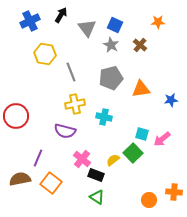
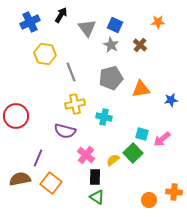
blue cross: moved 1 px down
pink cross: moved 4 px right, 4 px up
black rectangle: moved 1 px left, 2 px down; rotated 70 degrees clockwise
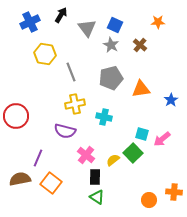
blue star: rotated 24 degrees counterclockwise
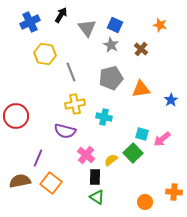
orange star: moved 2 px right, 3 px down; rotated 16 degrees clockwise
brown cross: moved 1 px right, 4 px down
yellow semicircle: moved 2 px left
brown semicircle: moved 2 px down
orange circle: moved 4 px left, 2 px down
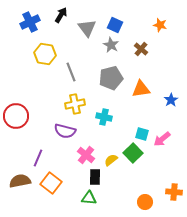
green triangle: moved 8 px left, 1 px down; rotated 28 degrees counterclockwise
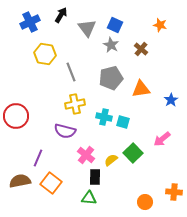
cyan square: moved 19 px left, 12 px up
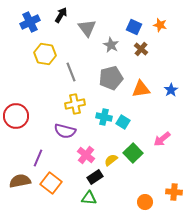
blue square: moved 19 px right, 2 px down
blue star: moved 10 px up
cyan square: rotated 16 degrees clockwise
black rectangle: rotated 56 degrees clockwise
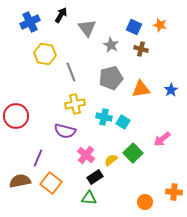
brown cross: rotated 24 degrees counterclockwise
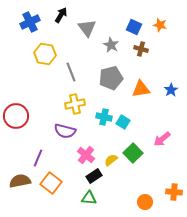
black rectangle: moved 1 px left, 1 px up
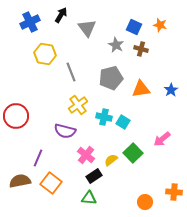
gray star: moved 5 px right
yellow cross: moved 3 px right, 1 px down; rotated 24 degrees counterclockwise
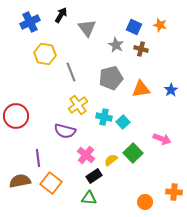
cyan square: rotated 16 degrees clockwise
pink arrow: rotated 120 degrees counterclockwise
purple line: rotated 30 degrees counterclockwise
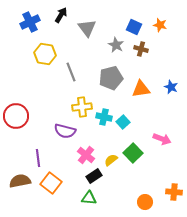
blue star: moved 3 px up; rotated 16 degrees counterclockwise
yellow cross: moved 4 px right, 2 px down; rotated 30 degrees clockwise
